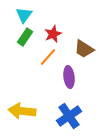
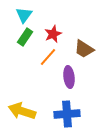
yellow arrow: rotated 12 degrees clockwise
blue cross: moved 2 px left, 2 px up; rotated 30 degrees clockwise
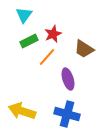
green rectangle: moved 4 px right, 4 px down; rotated 30 degrees clockwise
orange line: moved 1 px left
purple ellipse: moved 1 px left, 2 px down; rotated 10 degrees counterclockwise
blue cross: rotated 20 degrees clockwise
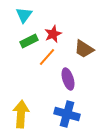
yellow arrow: moved 1 px left, 3 px down; rotated 76 degrees clockwise
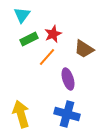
cyan triangle: moved 2 px left
green rectangle: moved 2 px up
yellow arrow: rotated 20 degrees counterclockwise
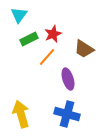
cyan triangle: moved 3 px left
